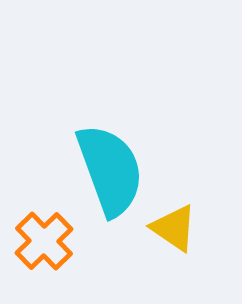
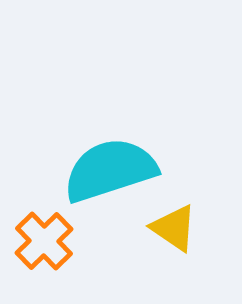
cyan semicircle: rotated 88 degrees counterclockwise
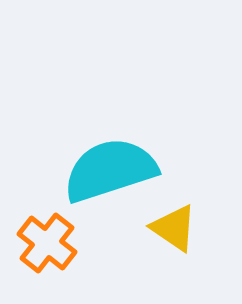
orange cross: moved 3 px right, 2 px down; rotated 8 degrees counterclockwise
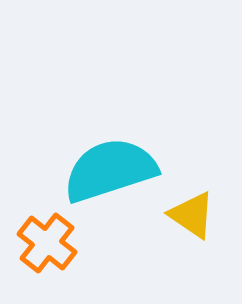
yellow triangle: moved 18 px right, 13 px up
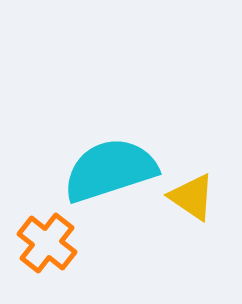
yellow triangle: moved 18 px up
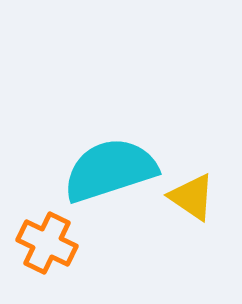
orange cross: rotated 12 degrees counterclockwise
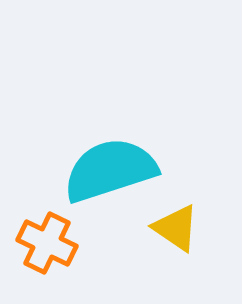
yellow triangle: moved 16 px left, 31 px down
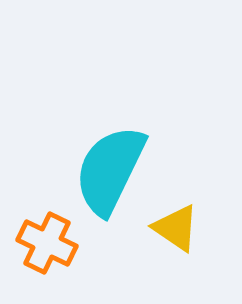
cyan semicircle: rotated 46 degrees counterclockwise
